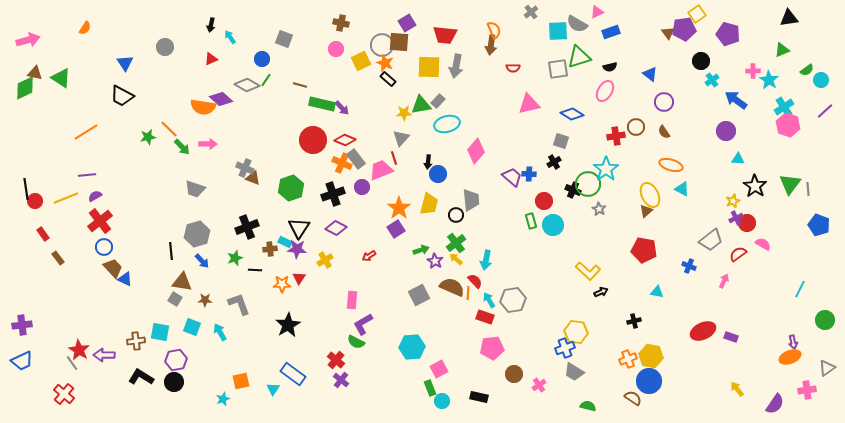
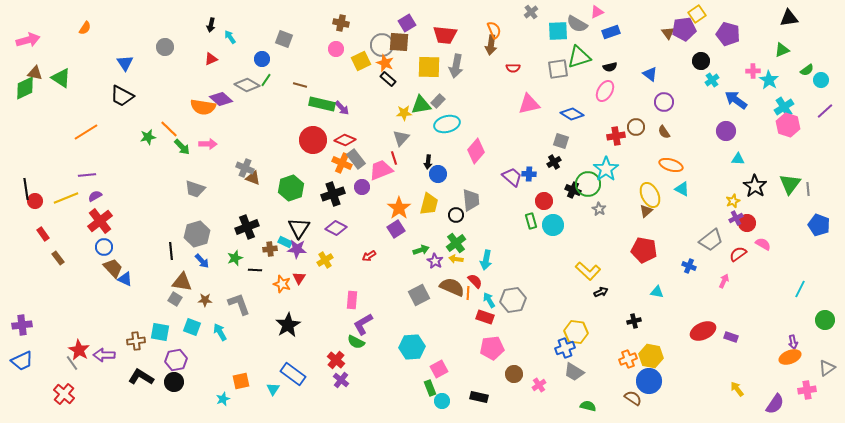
yellow arrow at (456, 259): rotated 32 degrees counterclockwise
orange star at (282, 284): rotated 18 degrees clockwise
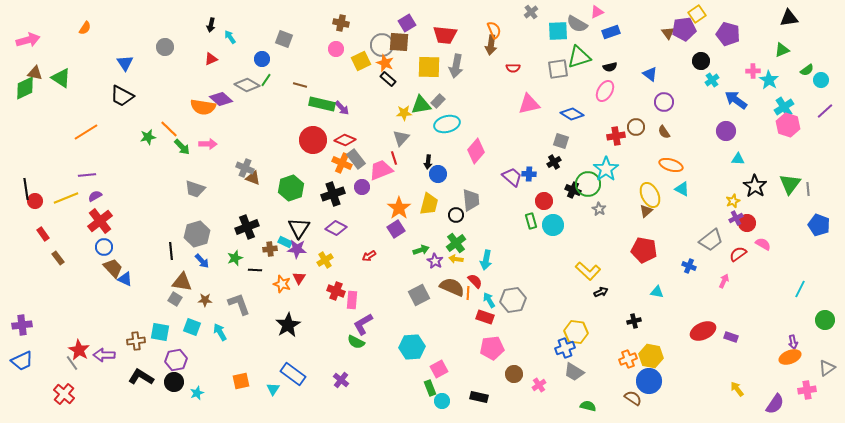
red cross at (336, 360): moved 69 px up; rotated 18 degrees counterclockwise
cyan star at (223, 399): moved 26 px left, 6 px up
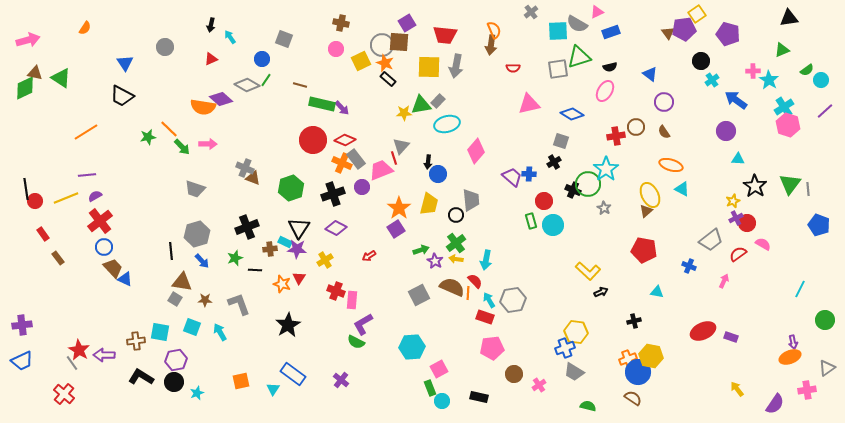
gray triangle at (401, 138): moved 8 px down
gray star at (599, 209): moved 5 px right, 1 px up
blue circle at (649, 381): moved 11 px left, 9 px up
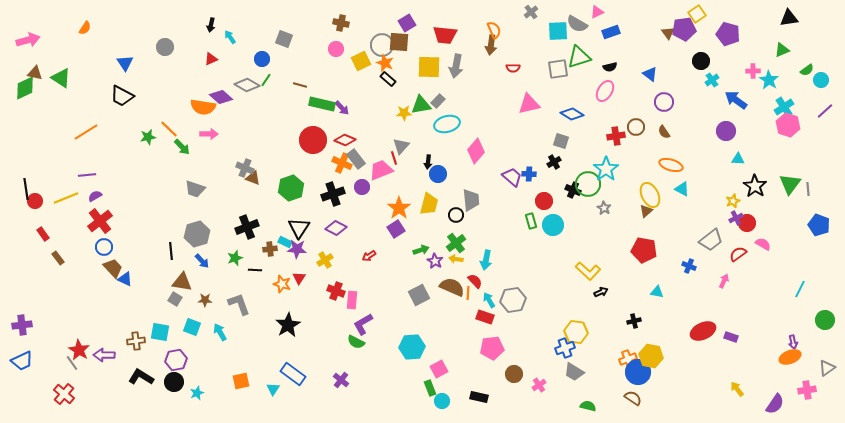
purple diamond at (221, 99): moved 2 px up
pink arrow at (208, 144): moved 1 px right, 10 px up
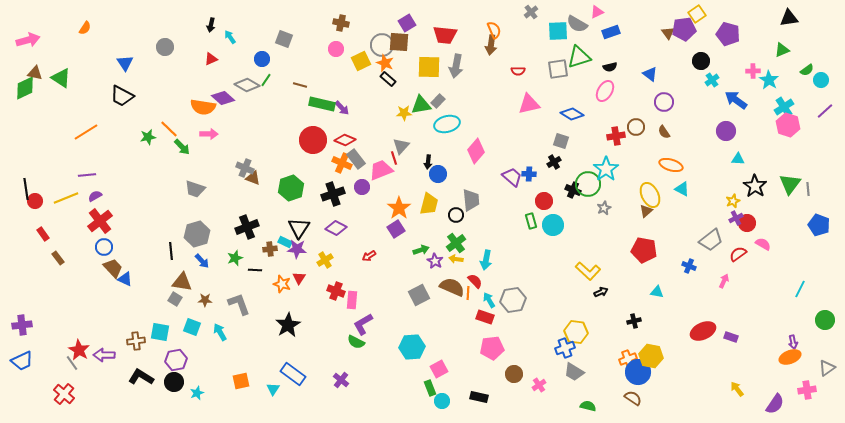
red semicircle at (513, 68): moved 5 px right, 3 px down
purple diamond at (221, 97): moved 2 px right, 1 px down
gray star at (604, 208): rotated 16 degrees clockwise
